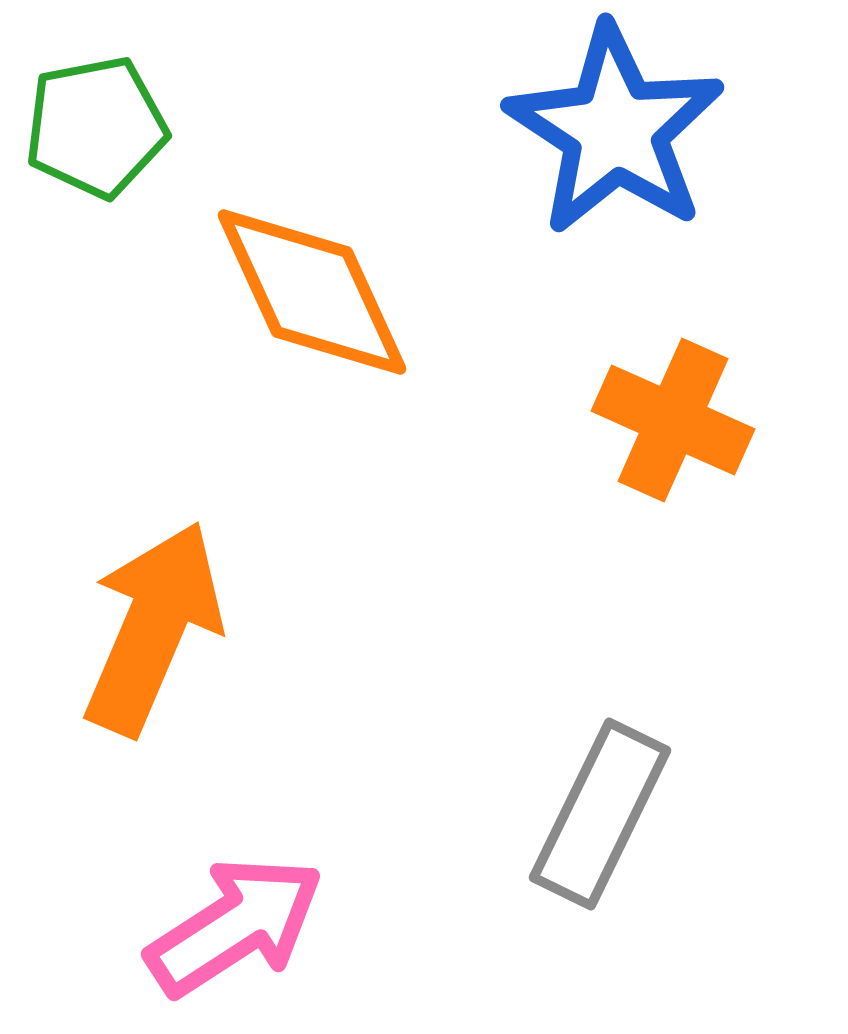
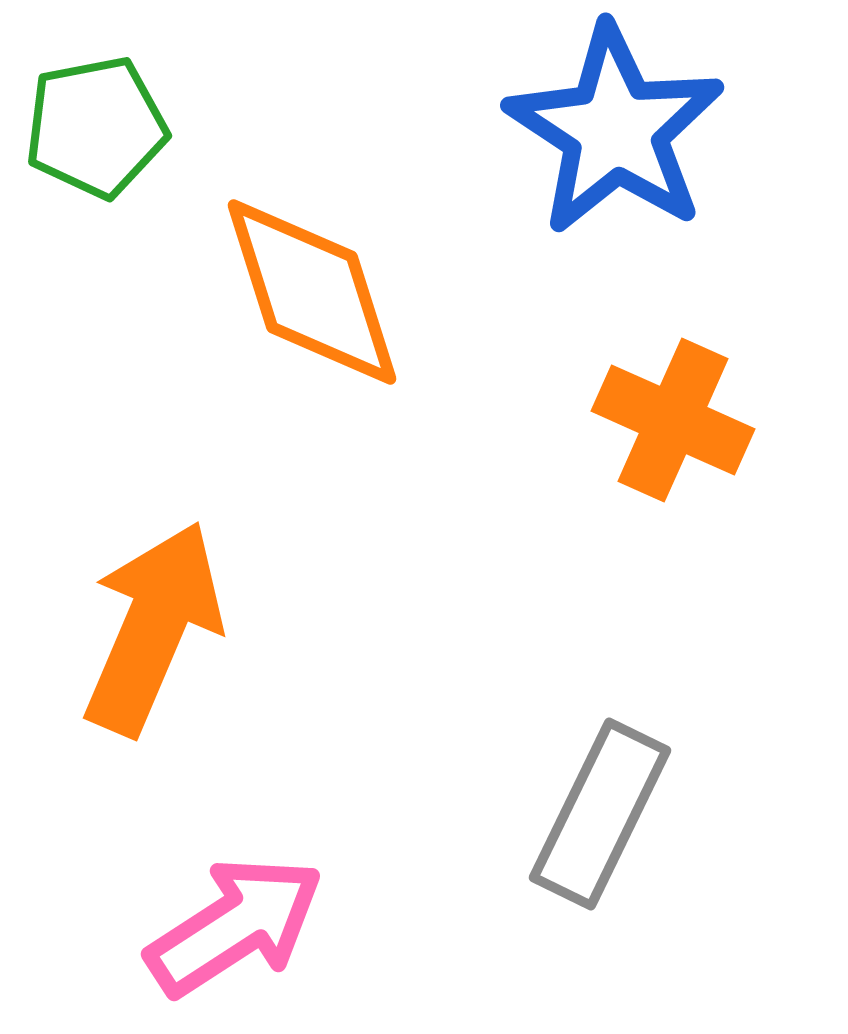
orange diamond: rotated 7 degrees clockwise
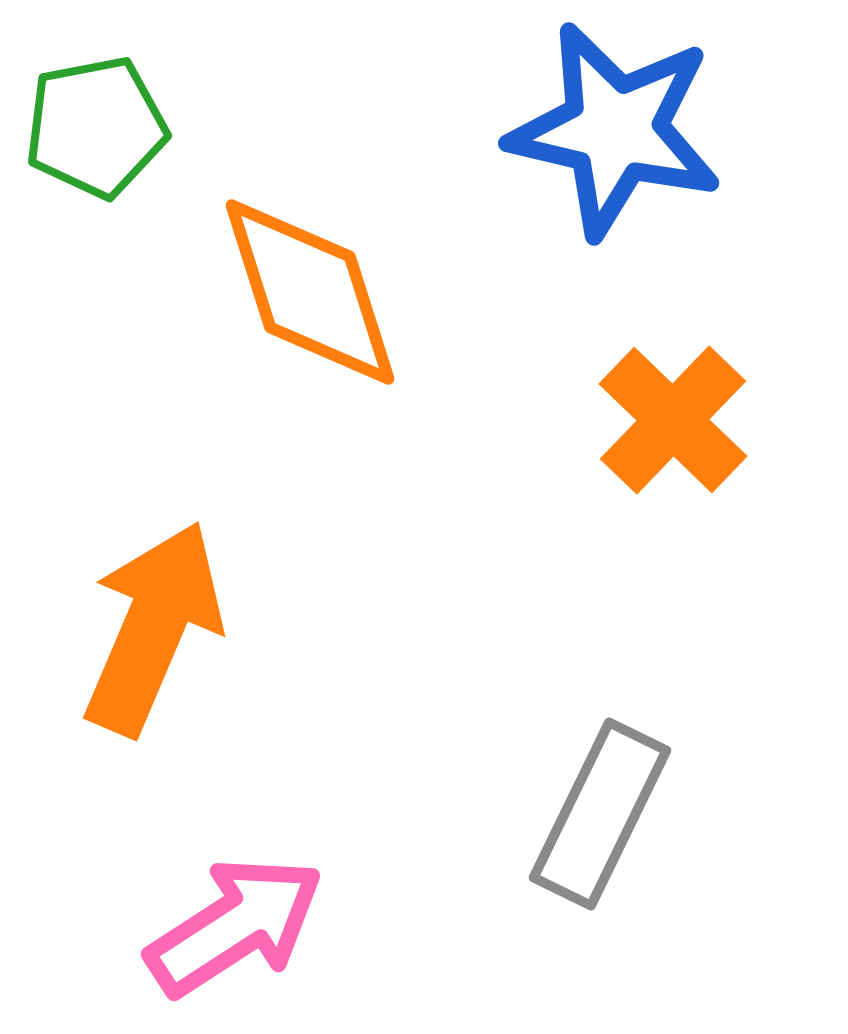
blue star: rotated 20 degrees counterclockwise
orange diamond: moved 2 px left
orange cross: rotated 20 degrees clockwise
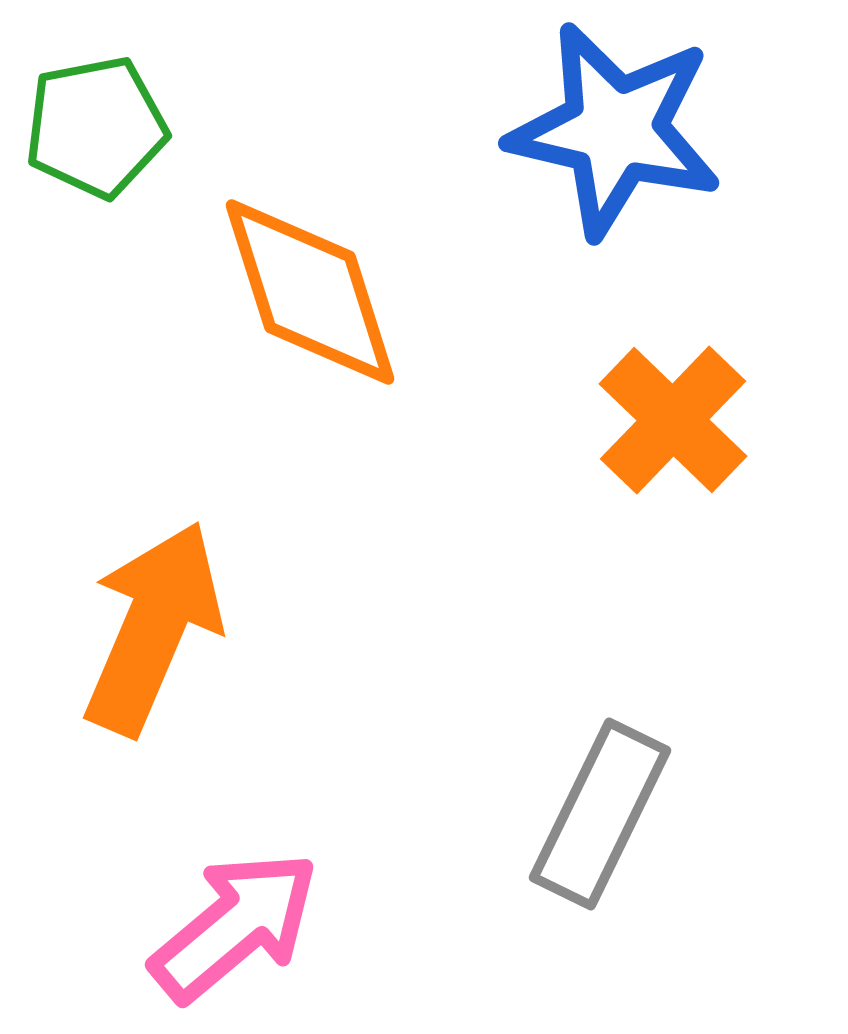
pink arrow: rotated 7 degrees counterclockwise
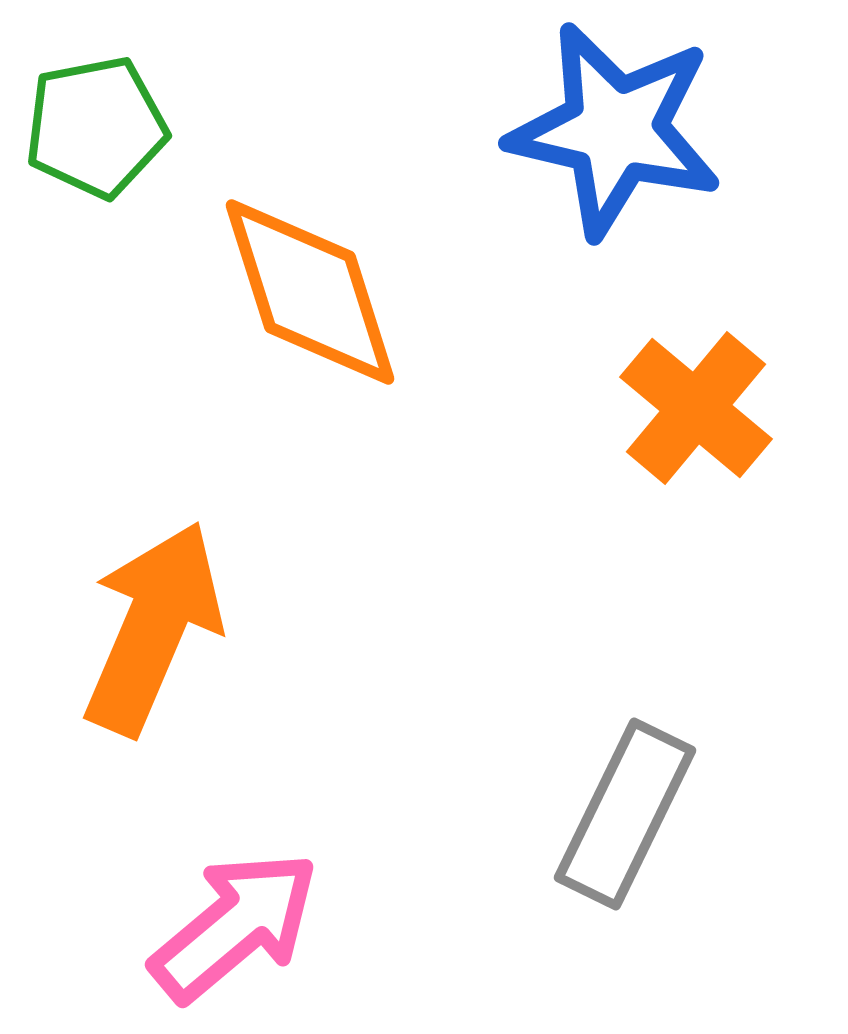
orange cross: moved 23 px right, 12 px up; rotated 4 degrees counterclockwise
gray rectangle: moved 25 px right
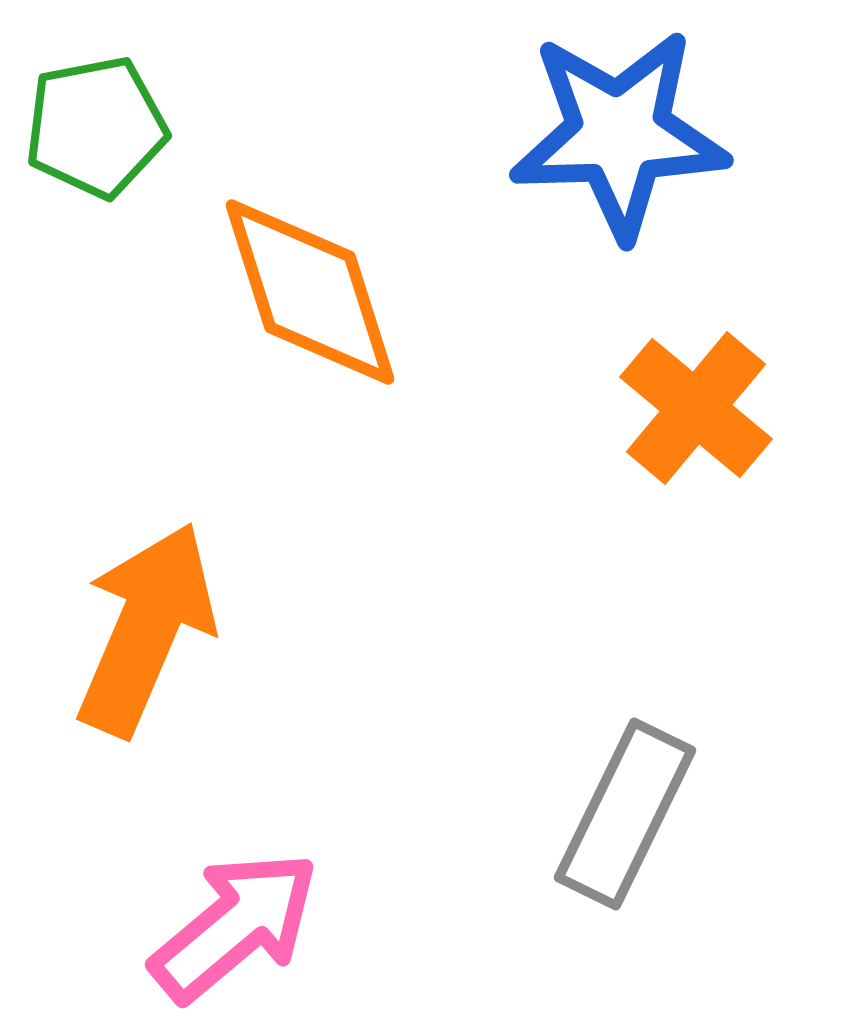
blue star: moved 4 px right, 4 px down; rotated 15 degrees counterclockwise
orange arrow: moved 7 px left, 1 px down
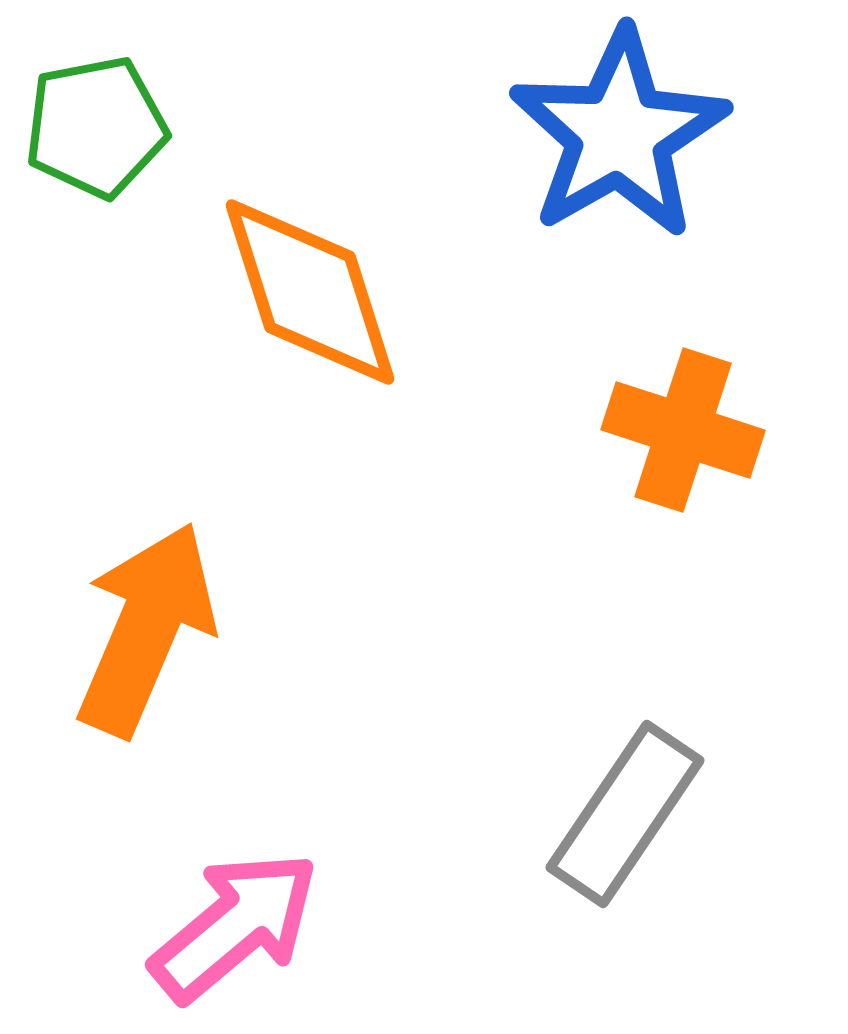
blue star: rotated 28 degrees counterclockwise
orange cross: moved 13 px left, 22 px down; rotated 22 degrees counterclockwise
gray rectangle: rotated 8 degrees clockwise
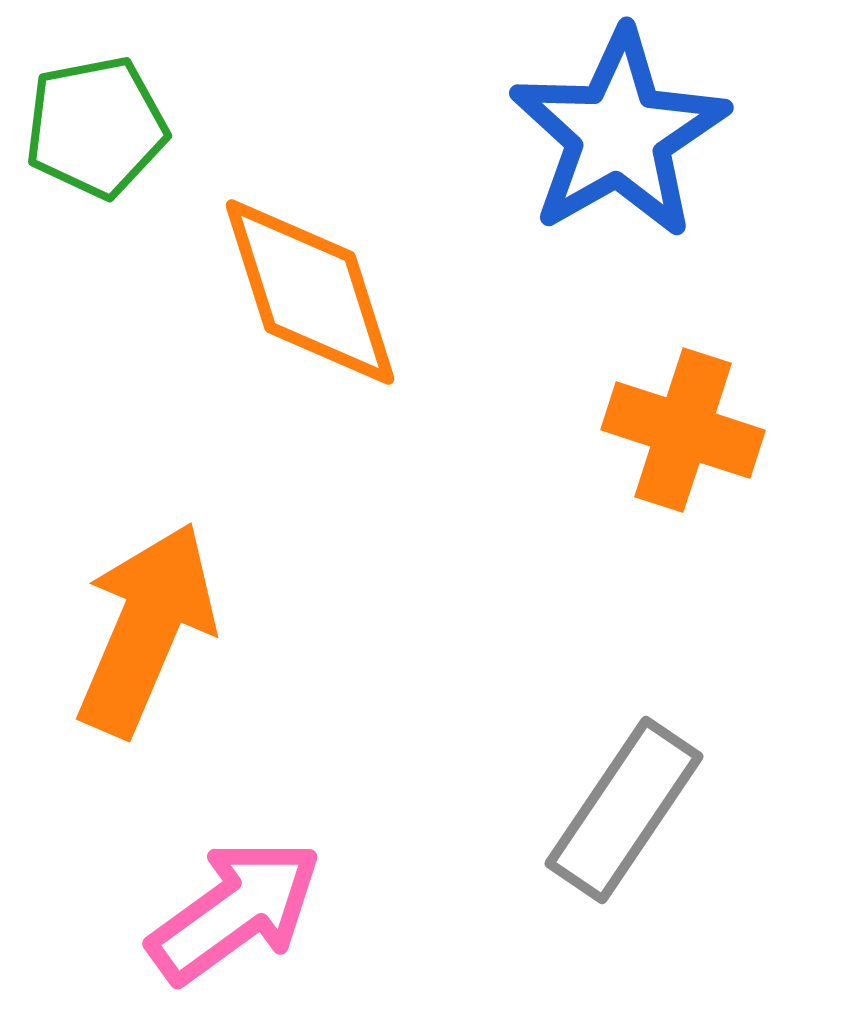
gray rectangle: moved 1 px left, 4 px up
pink arrow: moved 15 px up; rotated 4 degrees clockwise
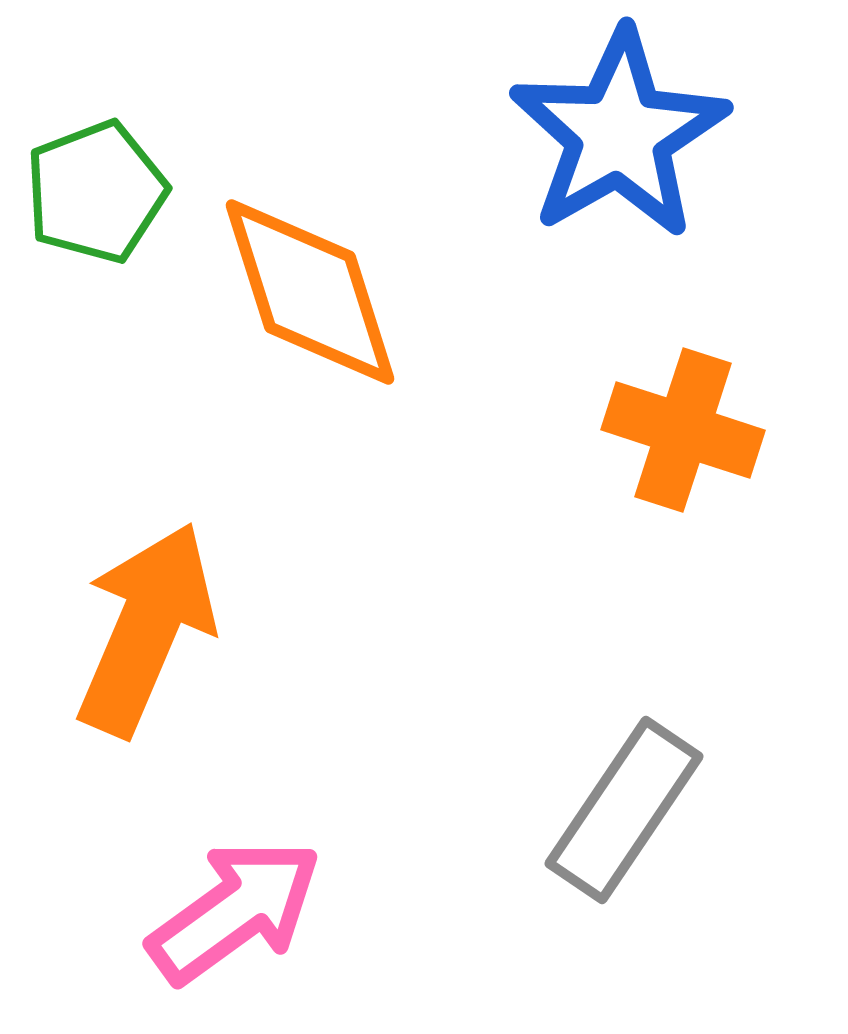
green pentagon: moved 65 px down; rotated 10 degrees counterclockwise
